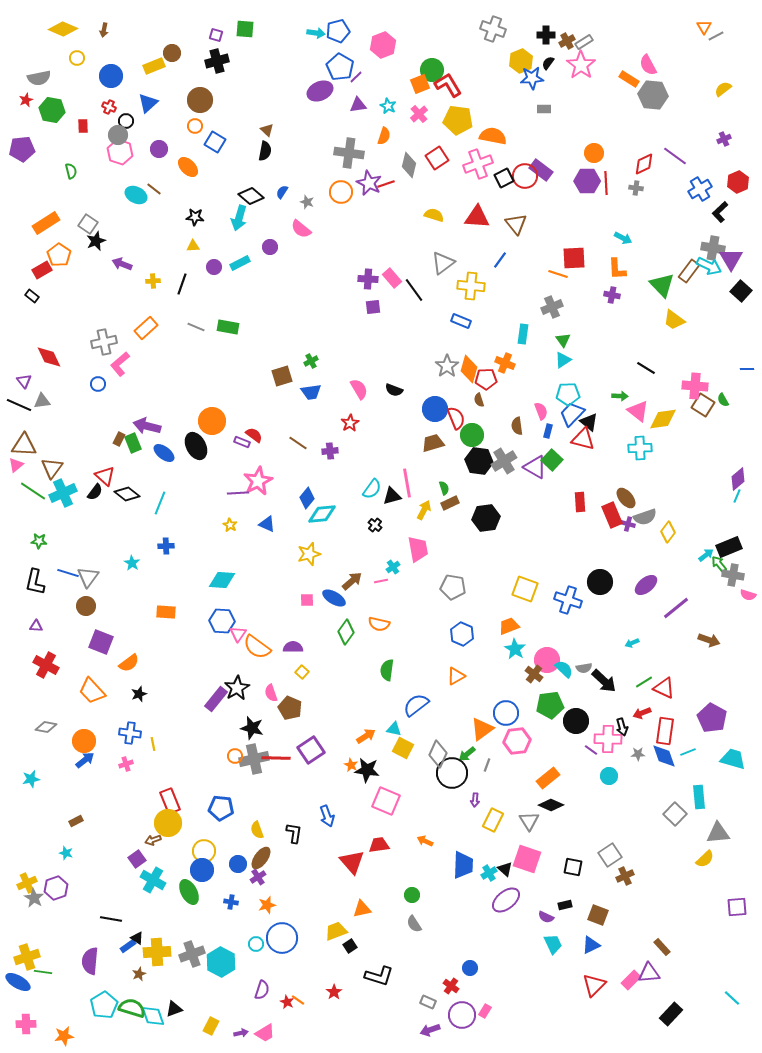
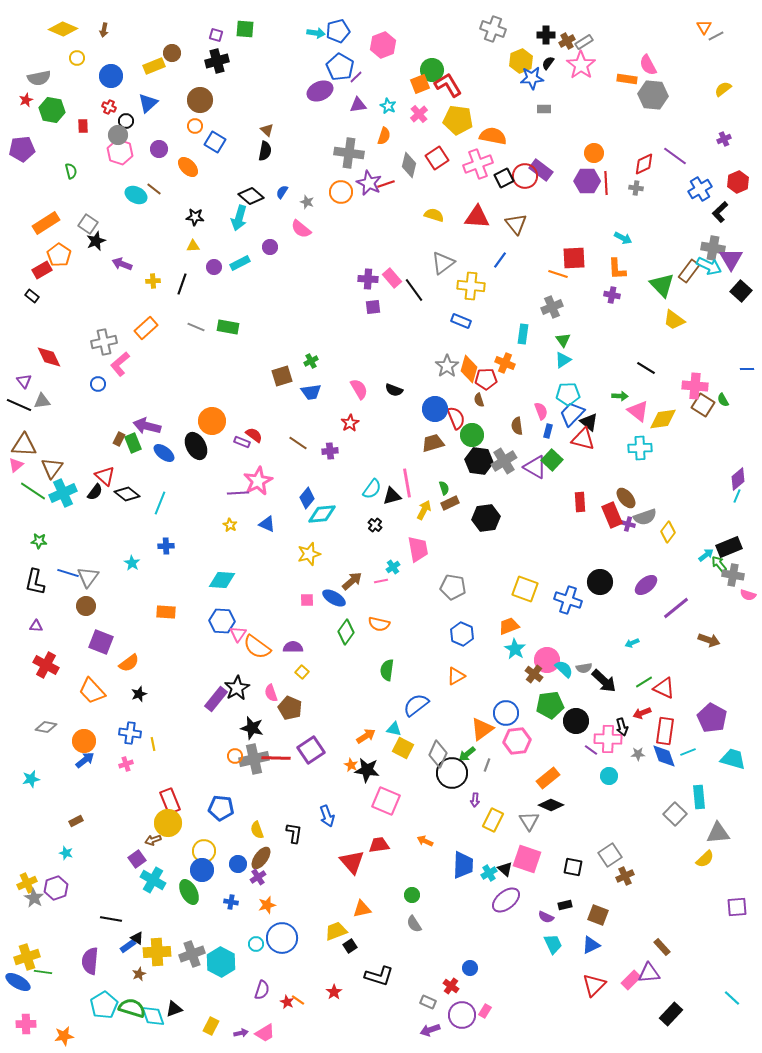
orange rectangle at (629, 79): moved 2 px left; rotated 24 degrees counterclockwise
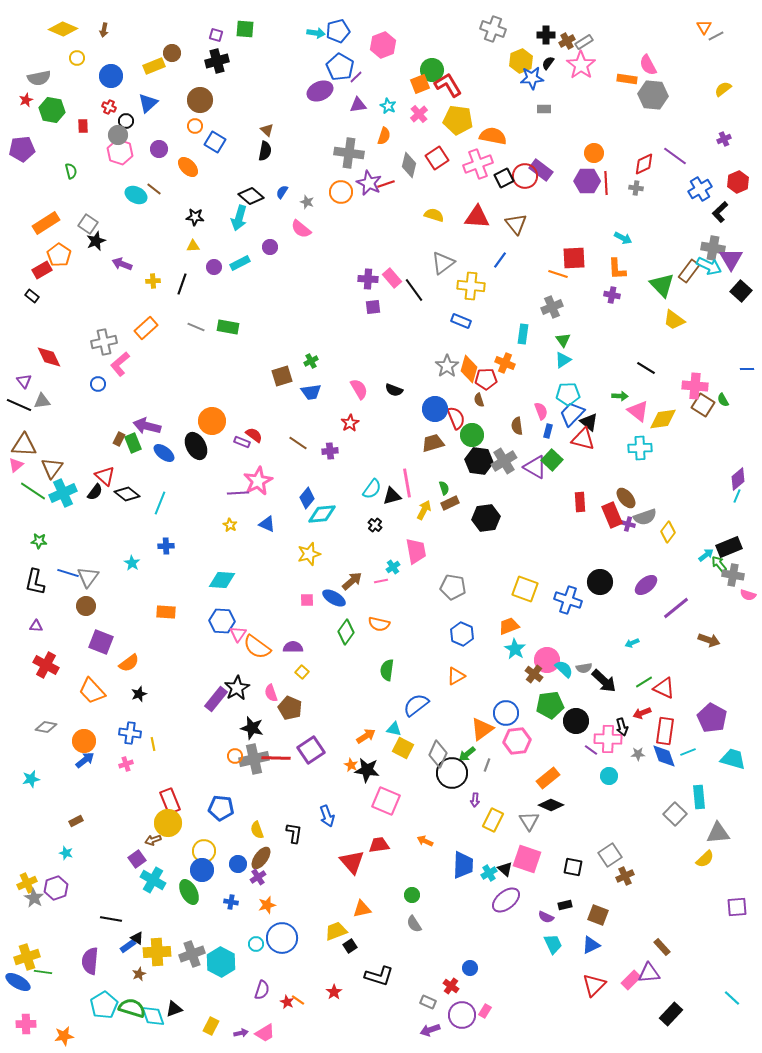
pink trapezoid at (418, 549): moved 2 px left, 2 px down
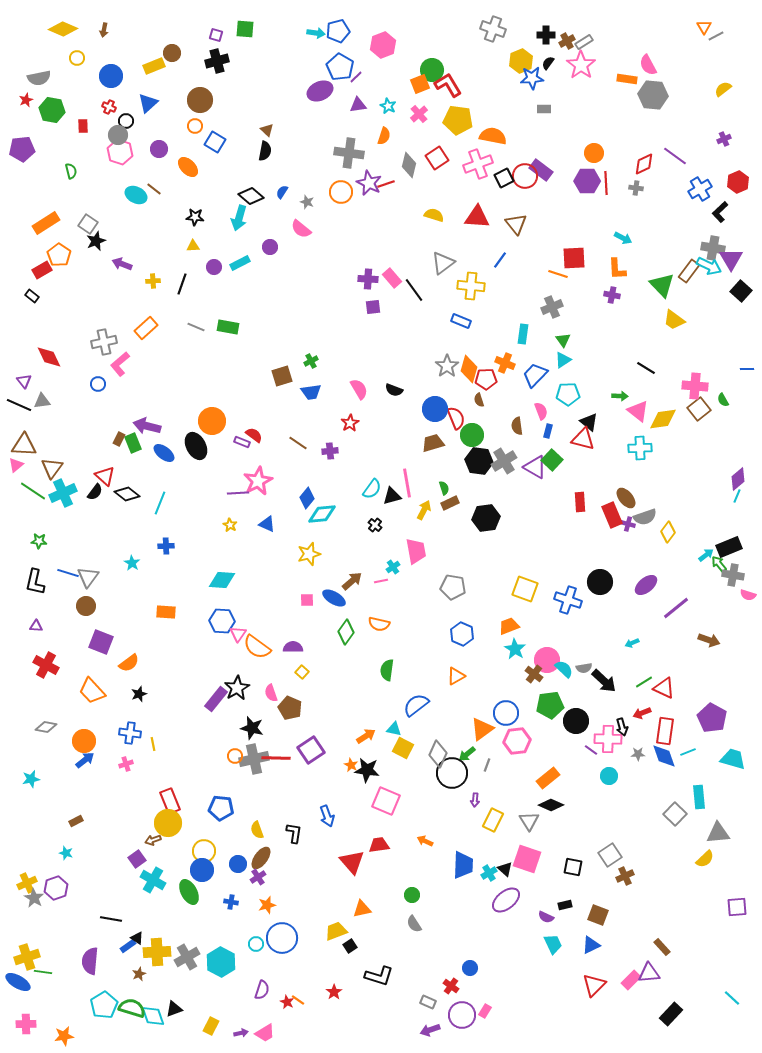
brown square at (703, 405): moved 4 px left, 4 px down; rotated 20 degrees clockwise
blue trapezoid at (572, 414): moved 37 px left, 39 px up
gray cross at (192, 954): moved 5 px left, 3 px down; rotated 10 degrees counterclockwise
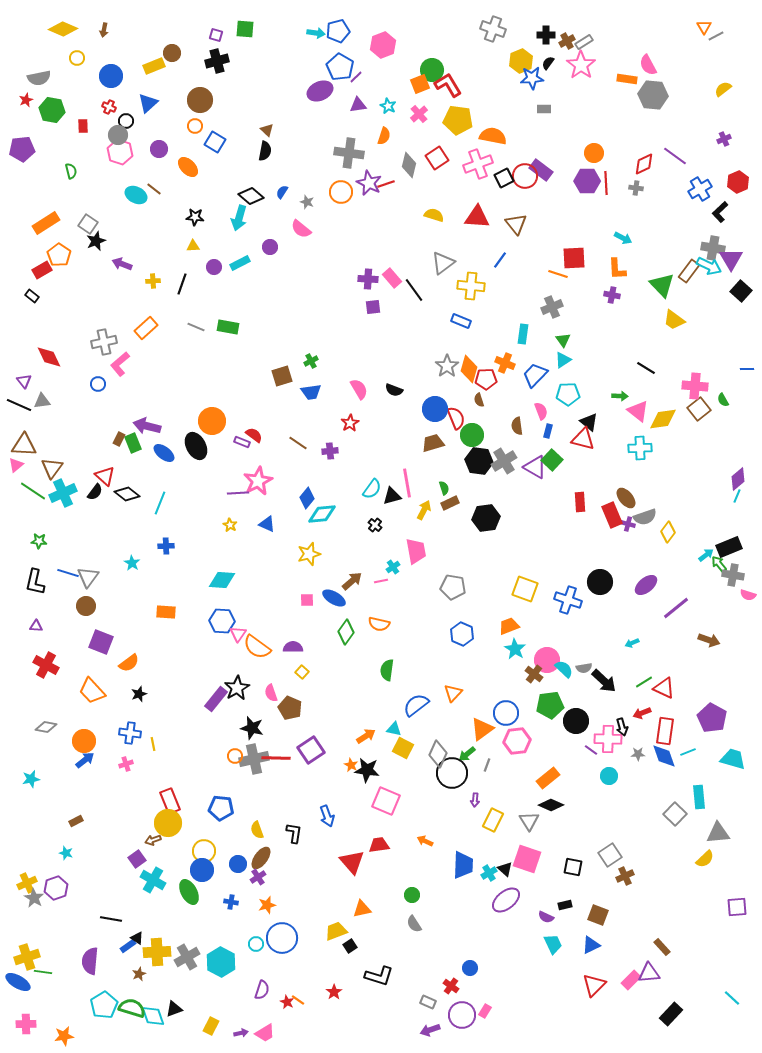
orange triangle at (456, 676): moved 3 px left, 17 px down; rotated 18 degrees counterclockwise
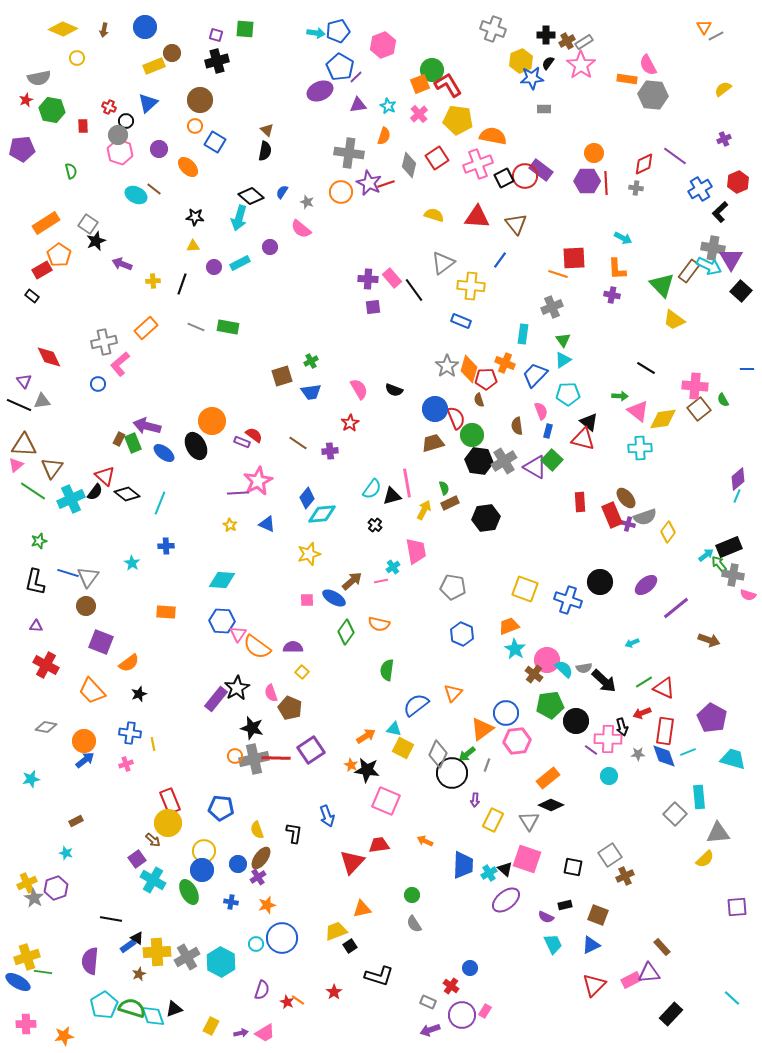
blue circle at (111, 76): moved 34 px right, 49 px up
cyan cross at (63, 493): moved 8 px right, 6 px down
green star at (39, 541): rotated 21 degrees counterclockwise
brown arrow at (153, 840): rotated 119 degrees counterclockwise
red triangle at (352, 862): rotated 24 degrees clockwise
pink rectangle at (631, 980): rotated 18 degrees clockwise
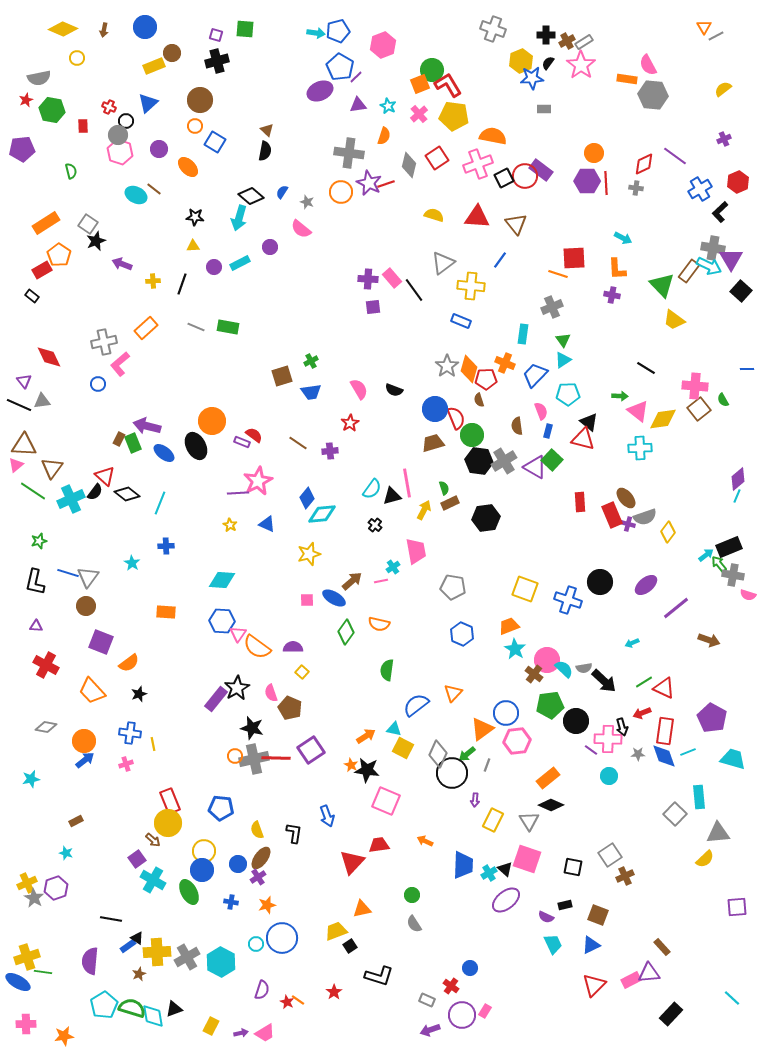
yellow pentagon at (458, 120): moved 4 px left, 4 px up
gray rectangle at (428, 1002): moved 1 px left, 2 px up
cyan diamond at (153, 1016): rotated 10 degrees clockwise
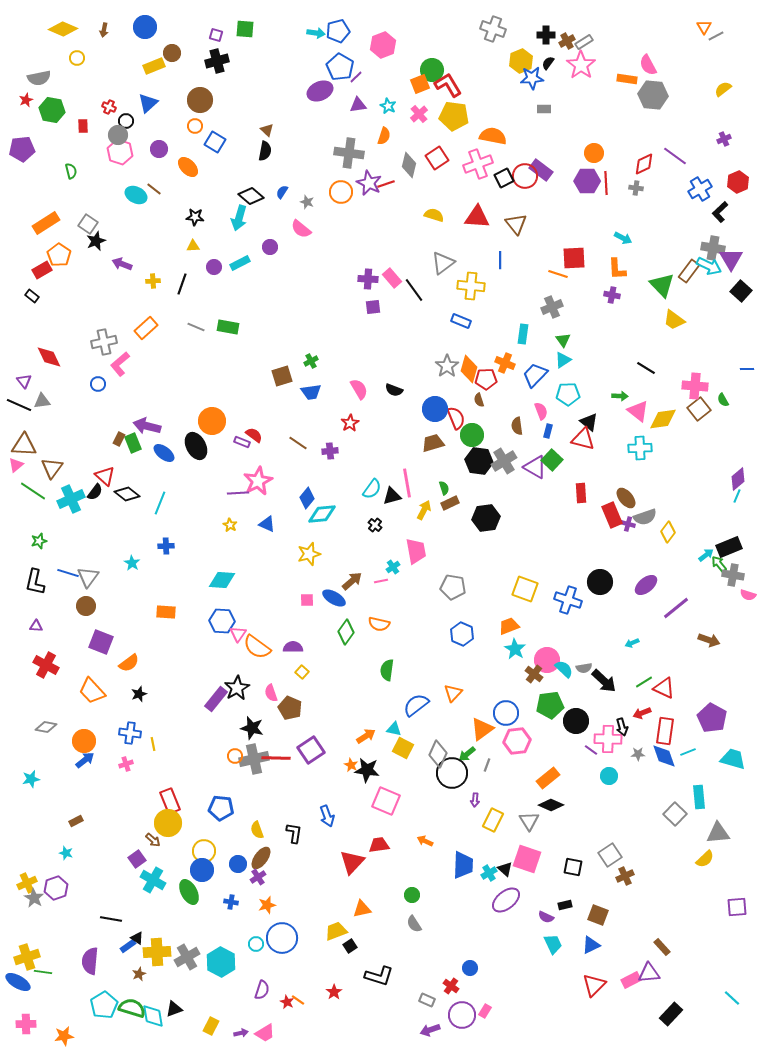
blue line at (500, 260): rotated 36 degrees counterclockwise
red rectangle at (580, 502): moved 1 px right, 9 px up
